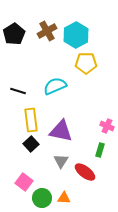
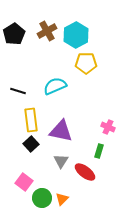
pink cross: moved 1 px right, 1 px down
green rectangle: moved 1 px left, 1 px down
orange triangle: moved 2 px left, 1 px down; rotated 48 degrees counterclockwise
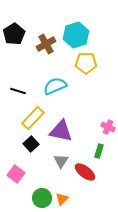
brown cross: moved 1 px left, 13 px down
cyan hexagon: rotated 10 degrees clockwise
yellow rectangle: moved 2 px right, 2 px up; rotated 50 degrees clockwise
pink square: moved 8 px left, 8 px up
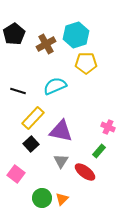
green rectangle: rotated 24 degrees clockwise
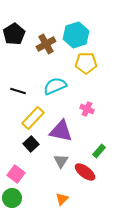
pink cross: moved 21 px left, 18 px up
green circle: moved 30 px left
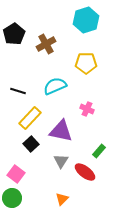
cyan hexagon: moved 10 px right, 15 px up
yellow rectangle: moved 3 px left
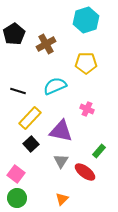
green circle: moved 5 px right
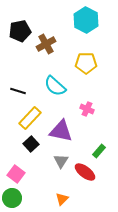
cyan hexagon: rotated 15 degrees counterclockwise
black pentagon: moved 6 px right, 3 px up; rotated 20 degrees clockwise
cyan semicircle: rotated 115 degrees counterclockwise
green circle: moved 5 px left
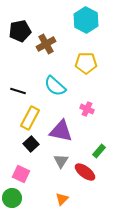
yellow rectangle: rotated 15 degrees counterclockwise
pink square: moved 5 px right; rotated 12 degrees counterclockwise
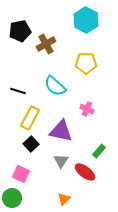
orange triangle: moved 2 px right
